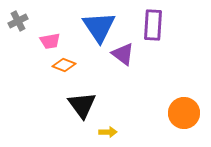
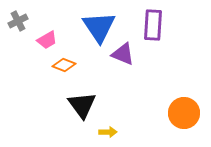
pink trapezoid: moved 3 px left, 1 px up; rotated 20 degrees counterclockwise
purple triangle: rotated 15 degrees counterclockwise
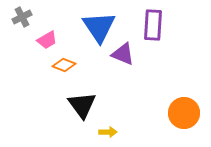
gray cross: moved 4 px right, 4 px up
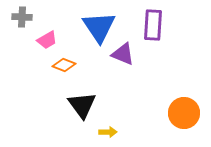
gray cross: rotated 30 degrees clockwise
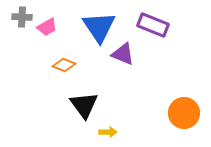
purple rectangle: rotated 72 degrees counterclockwise
pink trapezoid: moved 13 px up
black triangle: moved 2 px right
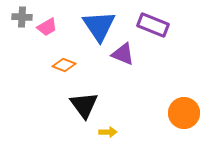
blue triangle: moved 1 px up
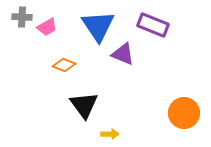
blue triangle: moved 1 px left
yellow arrow: moved 2 px right, 2 px down
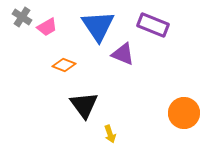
gray cross: rotated 30 degrees clockwise
yellow arrow: rotated 72 degrees clockwise
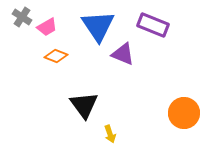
orange diamond: moved 8 px left, 9 px up
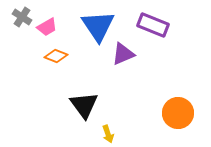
purple triangle: rotated 45 degrees counterclockwise
orange circle: moved 6 px left
yellow arrow: moved 2 px left
